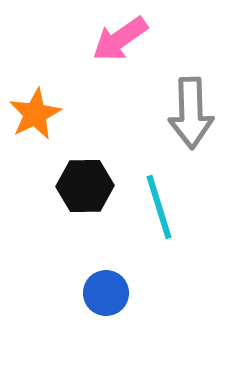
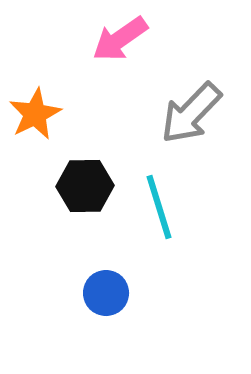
gray arrow: rotated 46 degrees clockwise
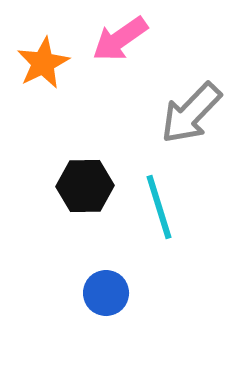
orange star: moved 8 px right, 51 px up
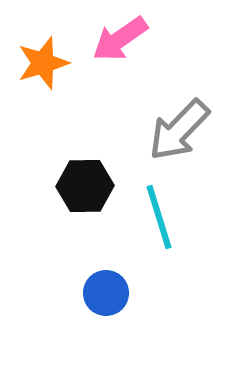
orange star: rotated 10 degrees clockwise
gray arrow: moved 12 px left, 17 px down
cyan line: moved 10 px down
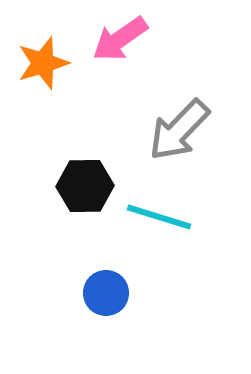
cyan line: rotated 56 degrees counterclockwise
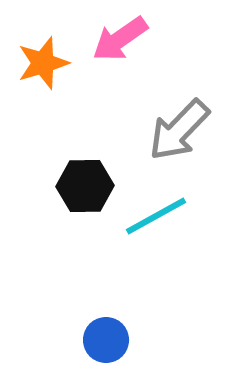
cyan line: moved 3 px left, 1 px up; rotated 46 degrees counterclockwise
blue circle: moved 47 px down
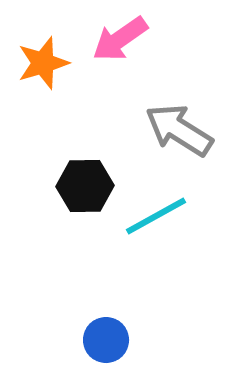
gray arrow: rotated 78 degrees clockwise
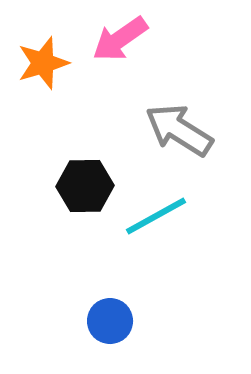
blue circle: moved 4 px right, 19 px up
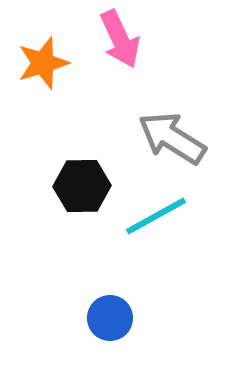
pink arrow: rotated 80 degrees counterclockwise
gray arrow: moved 7 px left, 8 px down
black hexagon: moved 3 px left
blue circle: moved 3 px up
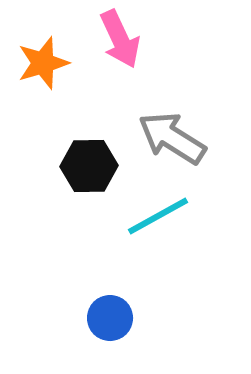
black hexagon: moved 7 px right, 20 px up
cyan line: moved 2 px right
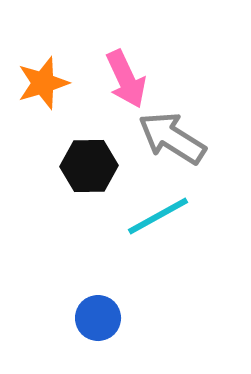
pink arrow: moved 6 px right, 40 px down
orange star: moved 20 px down
blue circle: moved 12 px left
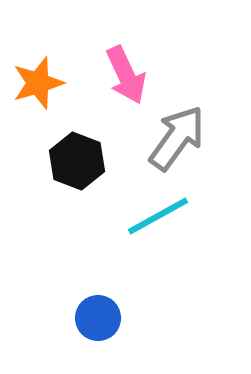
pink arrow: moved 4 px up
orange star: moved 5 px left
gray arrow: moved 5 px right; rotated 94 degrees clockwise
black hexagon: moved 12 px left, 5 px up; rotated 22 degrees clockwise
